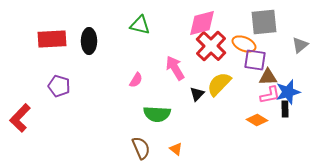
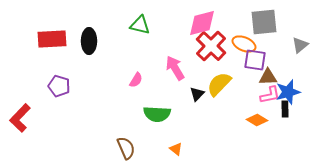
brown semicircle: moved 15 px left
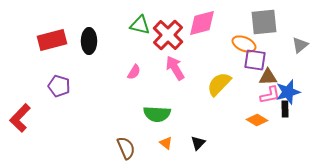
red rectangle: moved 1 px down; rotated 12 degrees counterclockwise
red cross: moved 43 px left, 11 px up
pink semicircle: moved 2 px left, 8 px up
black triangle: moved 1 px right, 49 px down
orange triangle: moved 10 px left, 6 px up
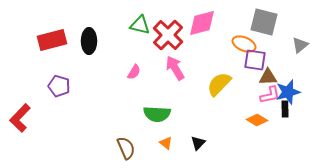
gray square: rotated 20 degrees clockwise
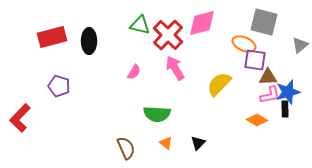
red rectangle: moved 3 px up
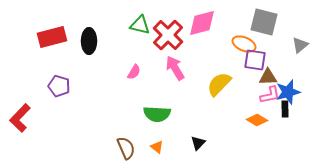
orange triangle: moved 9 px left, 4 px down
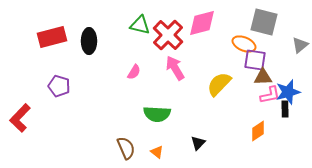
brown triangle: moved 5 px left
orange diamond: moved 1 px right, 11 px down; rotated 65 degrees counterclockwise
orange triangle: moved 5 px down
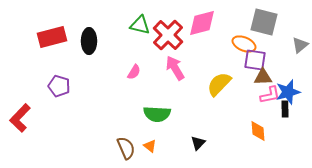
orange diamond: rotated 60 degrees counterclockwise
orange triangle: moved 7 px left, 6 px up
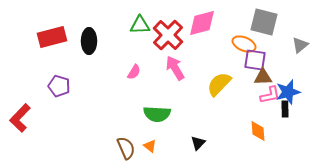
green triangle: rotated 15 degrees counterclockwise
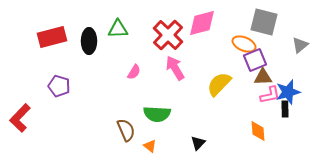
green triangle: moved 22 px left, 4 px down
purple square: rotated 30 degrees counterclockwise
brown semicircle: moved 18 px up
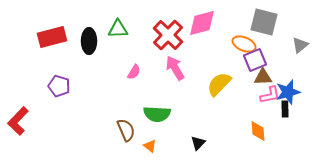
red L-shape: moved 2 px left, 3 px down
